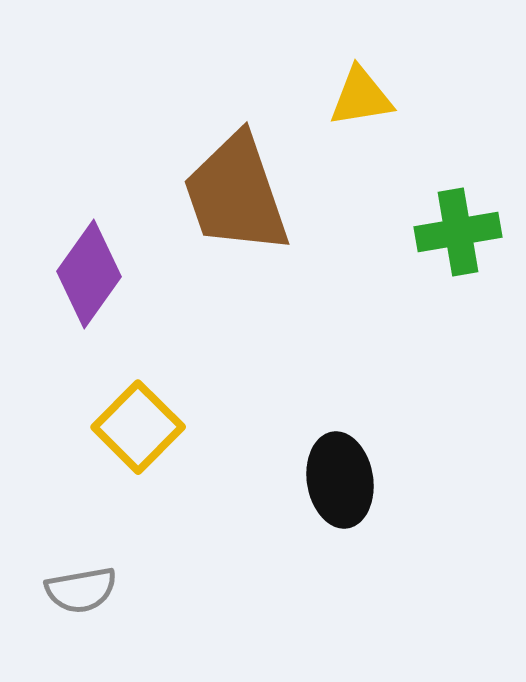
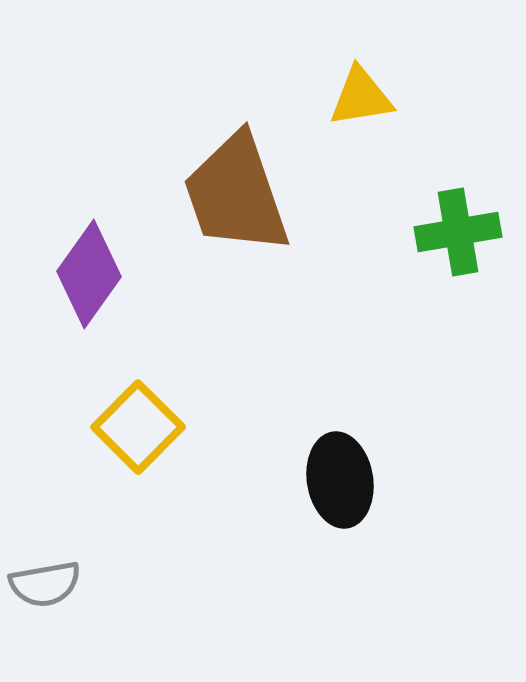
gray semicircle: moved 36 px left, 6 px up
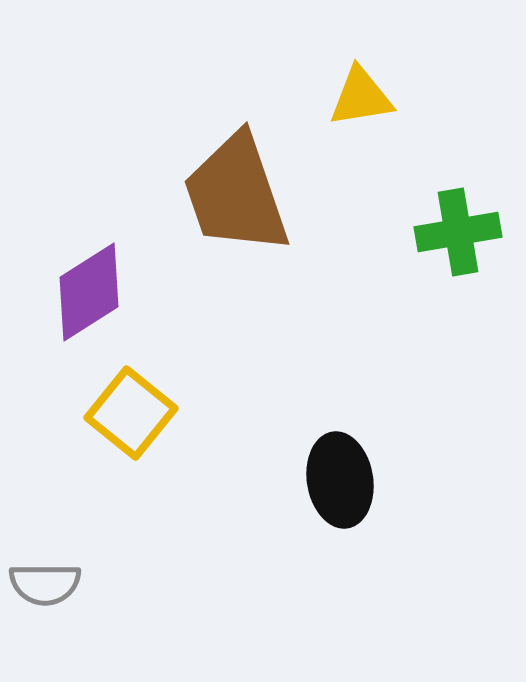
purple diamond: moved 18 px down; rotated 22 degrees clockwise
yellow square: moved 7 px left, 14 px up; rotated 6 degrees counterclockwise
gray semicircle: rotated 10 degrees clockwise
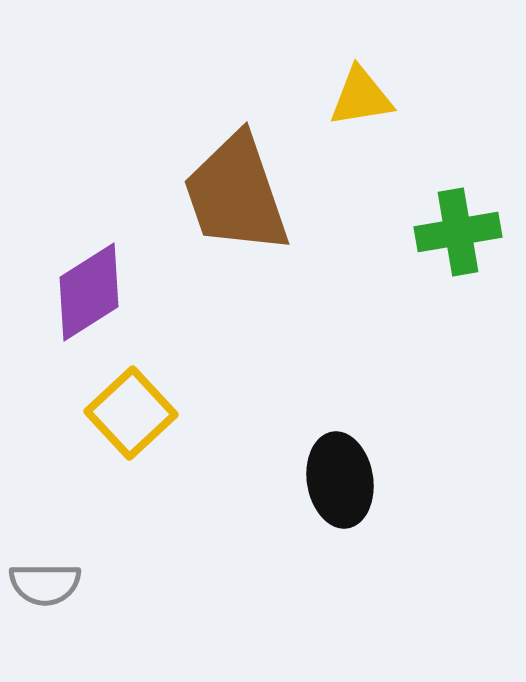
yellow square: rotated 8 degrees clockwise
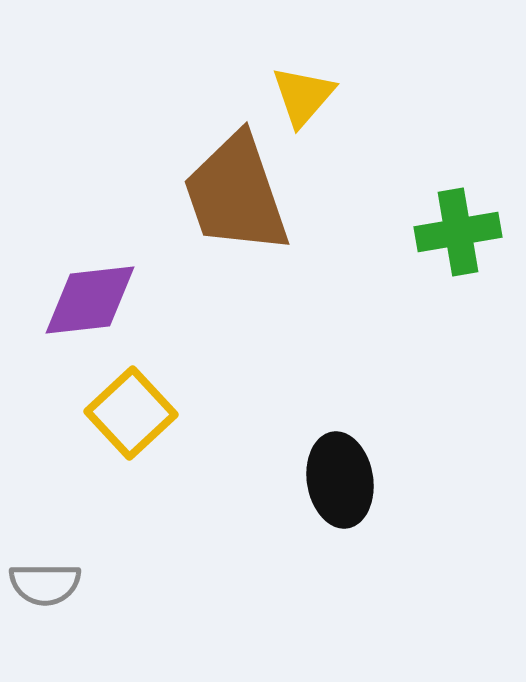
yellow triangle: moved 58 px left, 1 px up; rotated 40 degrees counterclockwise
purple diamond: moved 1 px right, 8 px down; rotated 26 degrees clockwise
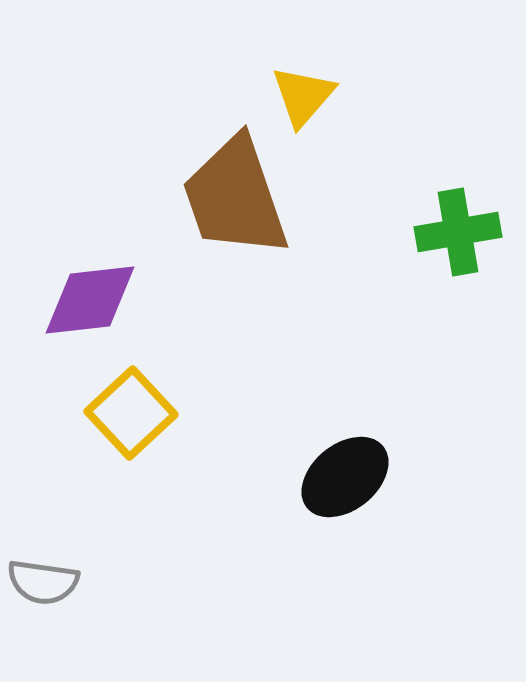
brown trapezoid: moved 1 px left, 3 px down
black ellipse: moved 5 px right, 3 px up; rotated 60 degrees clockwise
gray semicircle: moved 2 px left, 2 px up; rotated 8 degrees clockwise
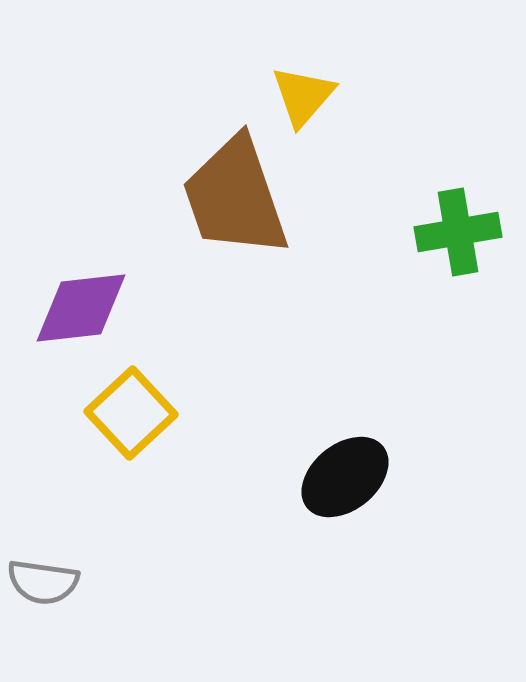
purple diamond: moved 9 px left, 8 px down
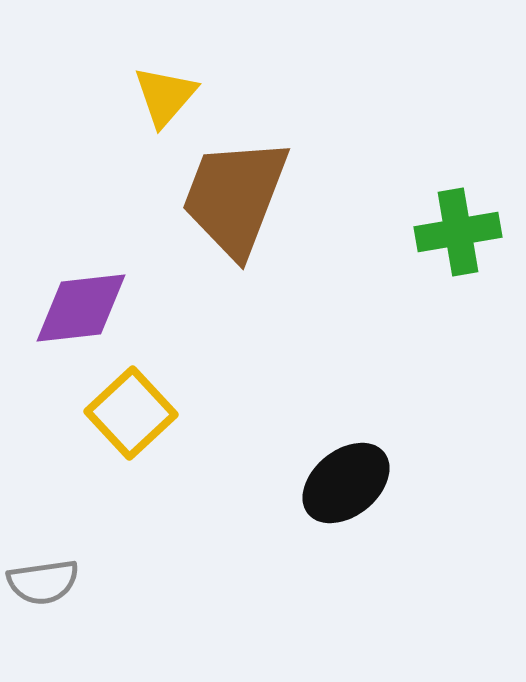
yellow triangle: moved 138 px left
brown trapezoid: rotated 40 degrees clockwise
black ellipse: moved 1 px right, 6 px down
gray semicircle: rotated 16 degrees counterclockwise
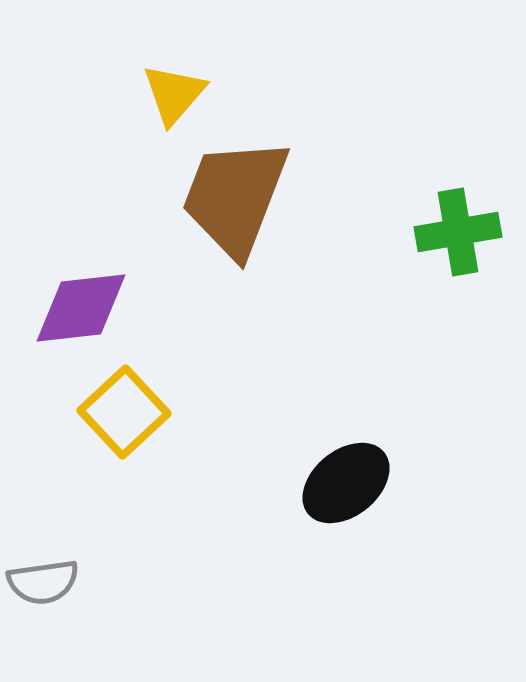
yellow triangle: moved 9 px right, 2 px up
yellow square: moved 7 px left, 1 px up
